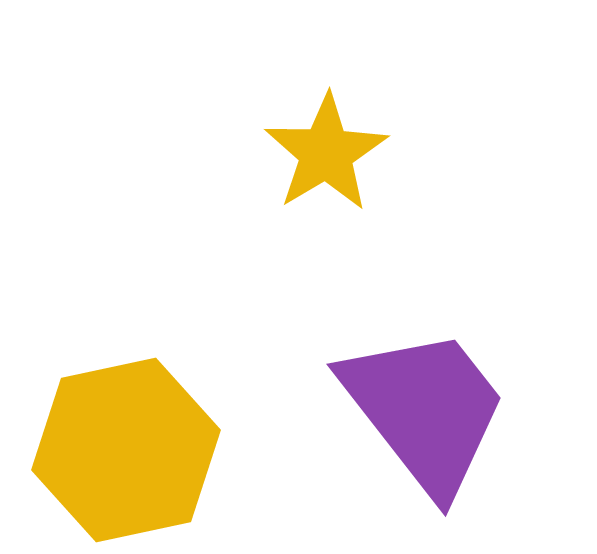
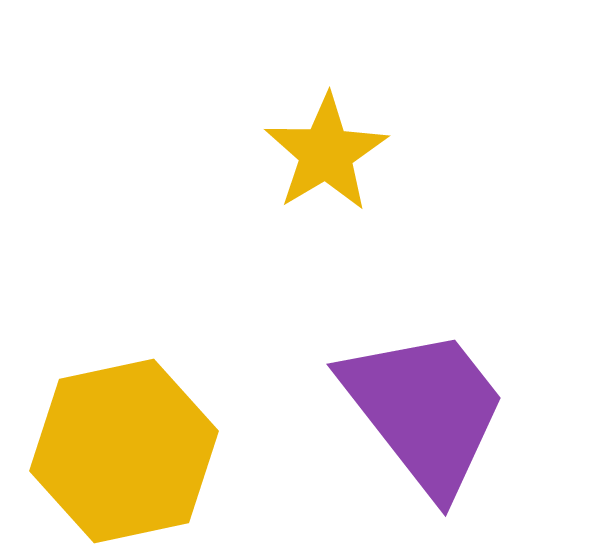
yellow hexagon: moved 2 px left, 1 px down
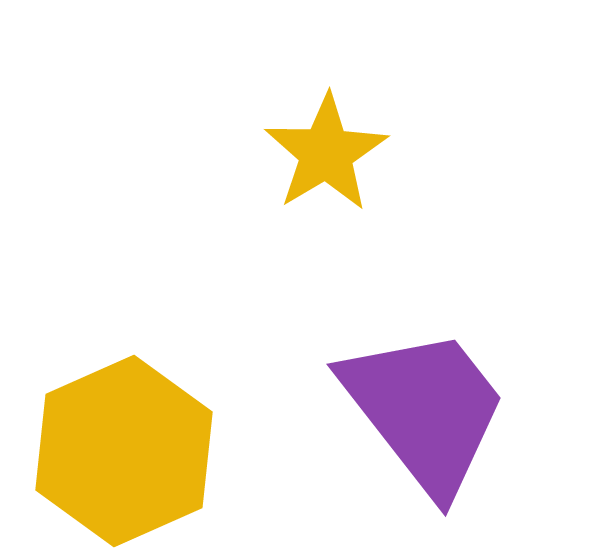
yellow hexagon: rotated 12 degrees counterclockwise
